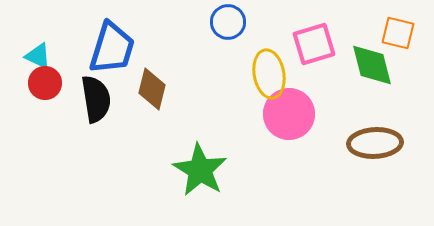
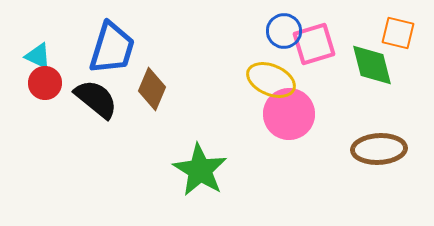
blue circle: moved 56 px right, 9 px down
yellow ellipse: moved 2 px right, 6 px down; rotated 57 degrees counterclockwise
brown diamond: rotated 9 degrees clockwise
black semicircle: rotated 42 degrees counterclockwise
brown ellipse: moved 4 px right, 6 px down
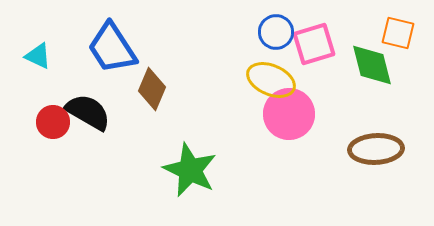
blue circle: moved 8 px left, 1 px down
blue trapezoid: rotated 130 degrees clockwise
red circle: moved 8 px right, 39 px down
black semicircle: moved 8 px left, 13 px down; rotated 9 degrees counterclockwise
brown ellipse: moved 3 px left
green star: moved 10 px left; rotated 6 degrees counterclockwise
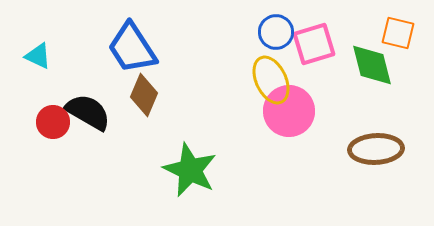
blue trapezoid: moved 20 px right
yellow ellipse: rotated 42 degrees clockwise
brown diamond: moved 8 px left, 6 px down
pink circle: moved 3 px up
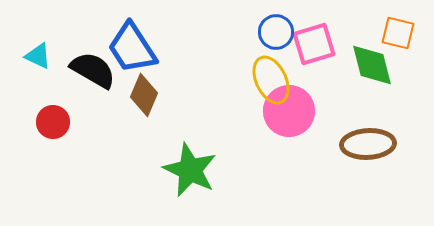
black semicircle: moved 5 px right, 42 px up
brown ellipse: moved 8 px left, 5 px up
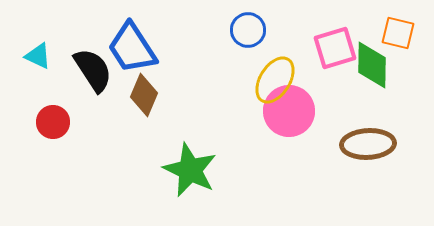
blue circle: moved 28 px left, 2 px up
pink square: moved 21 px right, 4 px down
green diamond: rotated 15 degrees clockwise
black semicircle: rotated 27 degrees clockwise
yellow ellipse: moved 4 px right; rotated 57 degrees clockwise
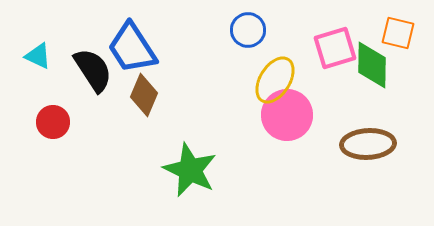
pink circle: moved 2 px left, 4 px down
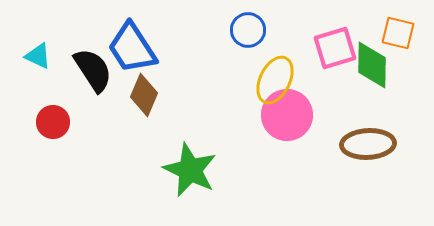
yellow ellipse: rotated 6 degrees counterclockwise
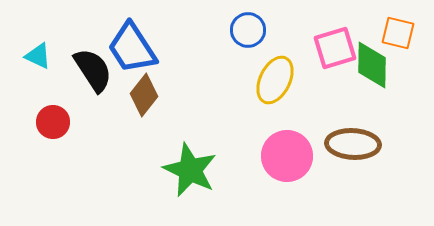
brown diamond: rotated 15 degrees clockwise
pink circle: moved 41 px down
brown ellipse: moved 15 px left; rotated 6 degrees clockwise
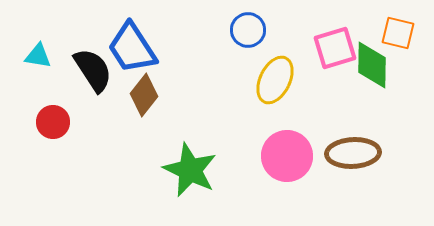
cyan triangle: rotated 16 degrees counterclockwise
brown ellipse: moved 9 px down; rotated 6 degrees counterclockwise
